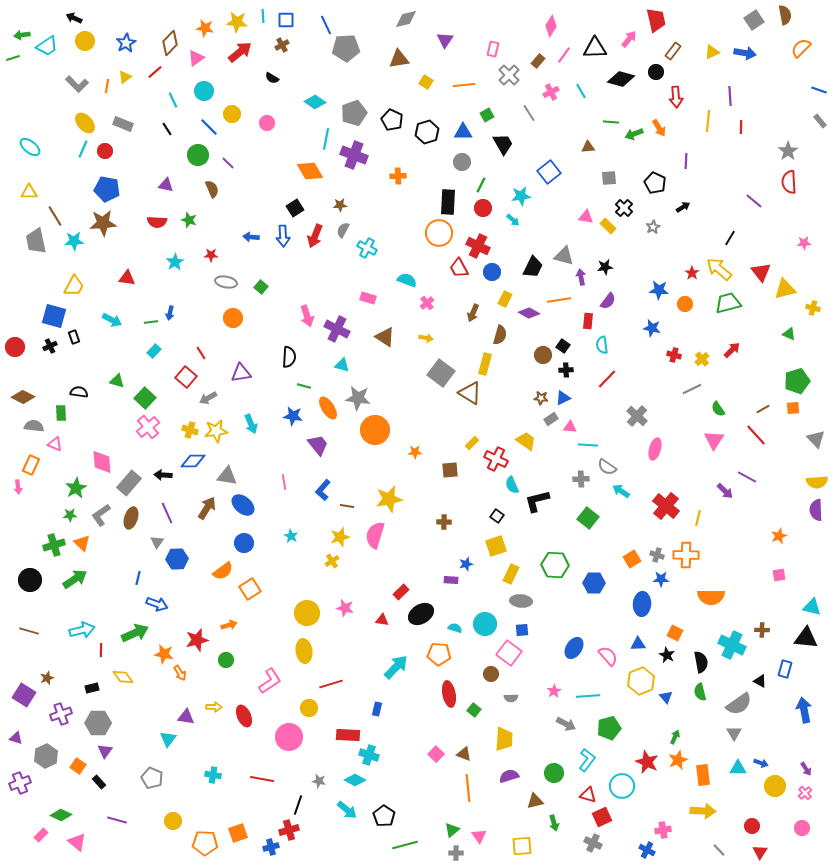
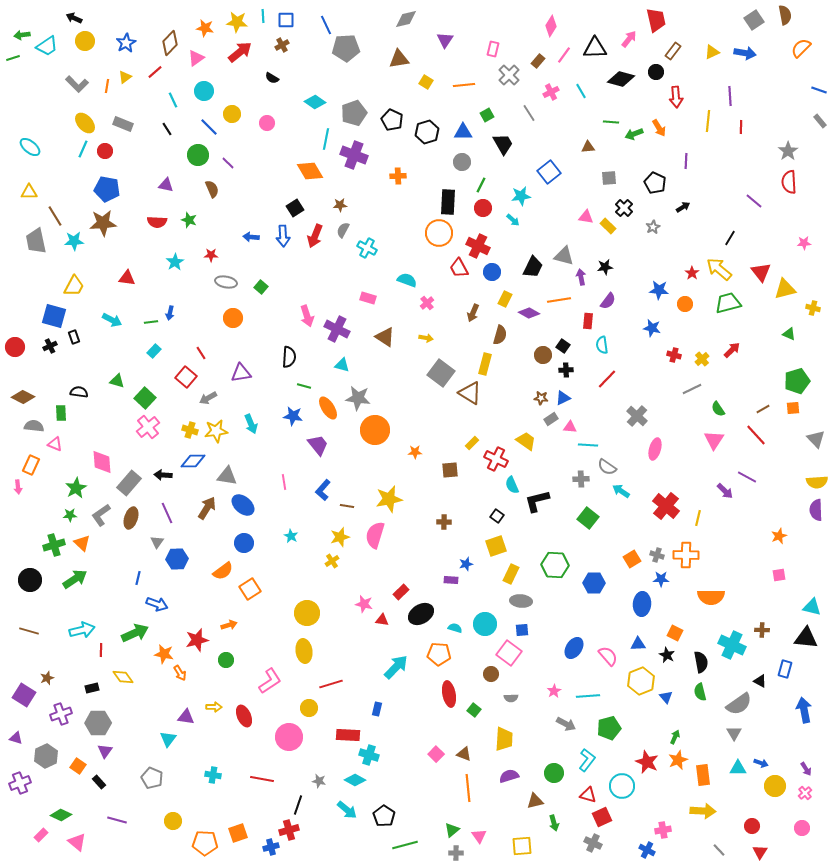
pink star at (345, 608): moved 19 px right, 4 px up
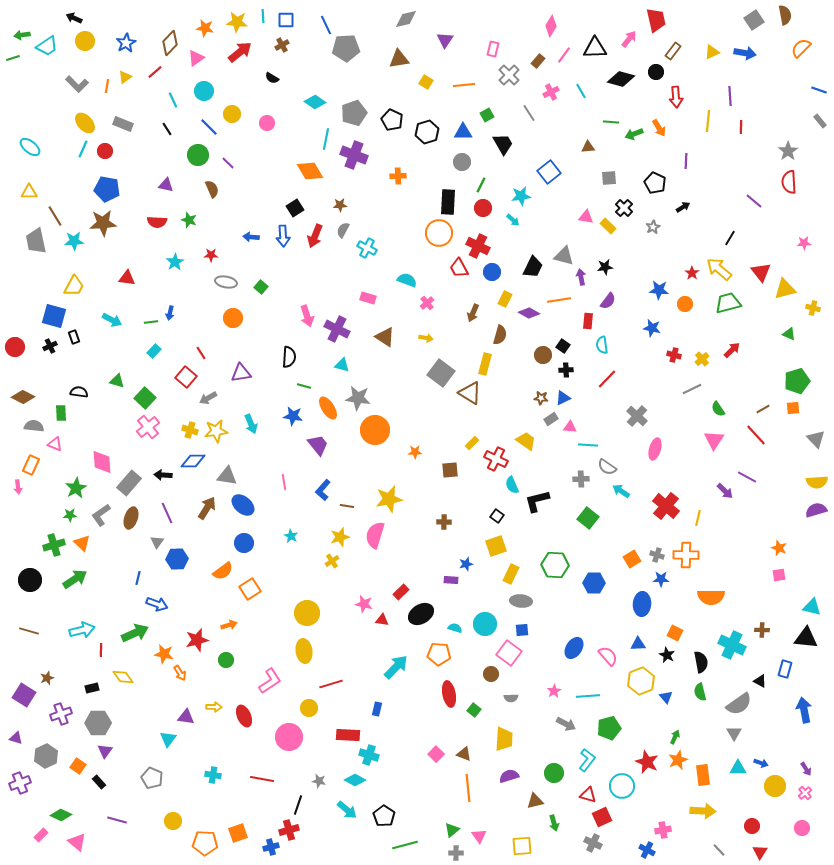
purple semicircle at (816, 510): rotated 75 degrees clockwise
orange star at (779, 536): moved 12 px down; rotated 28 degrees counterclockwise
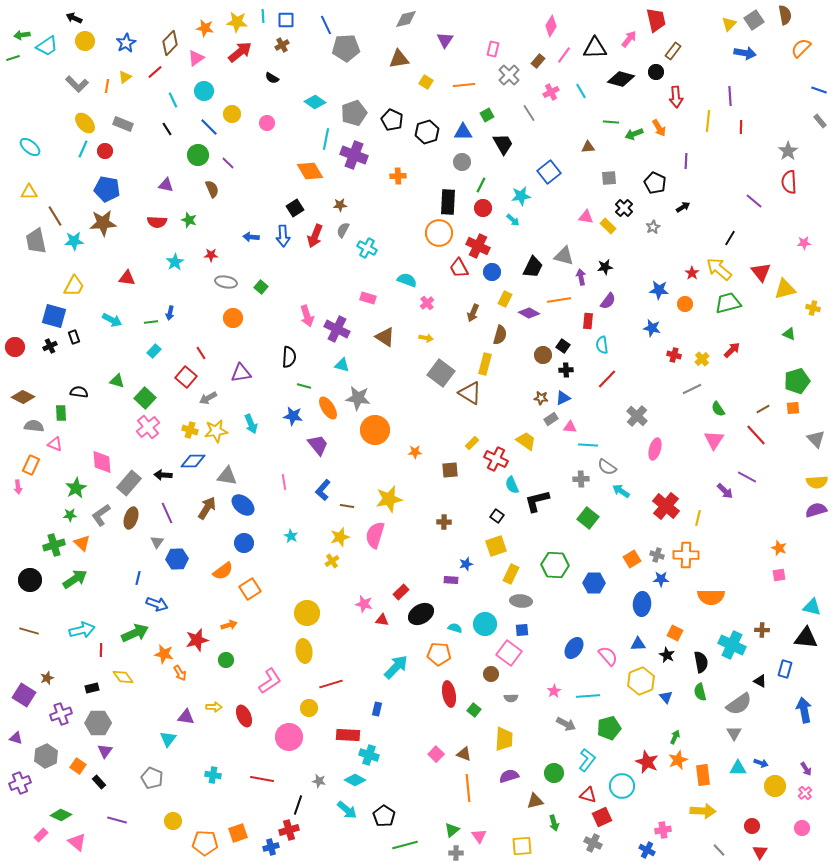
yellow triangle at (712, 52): moved 17 px right, 28 px up; rotated 21 degrees counterclockwise
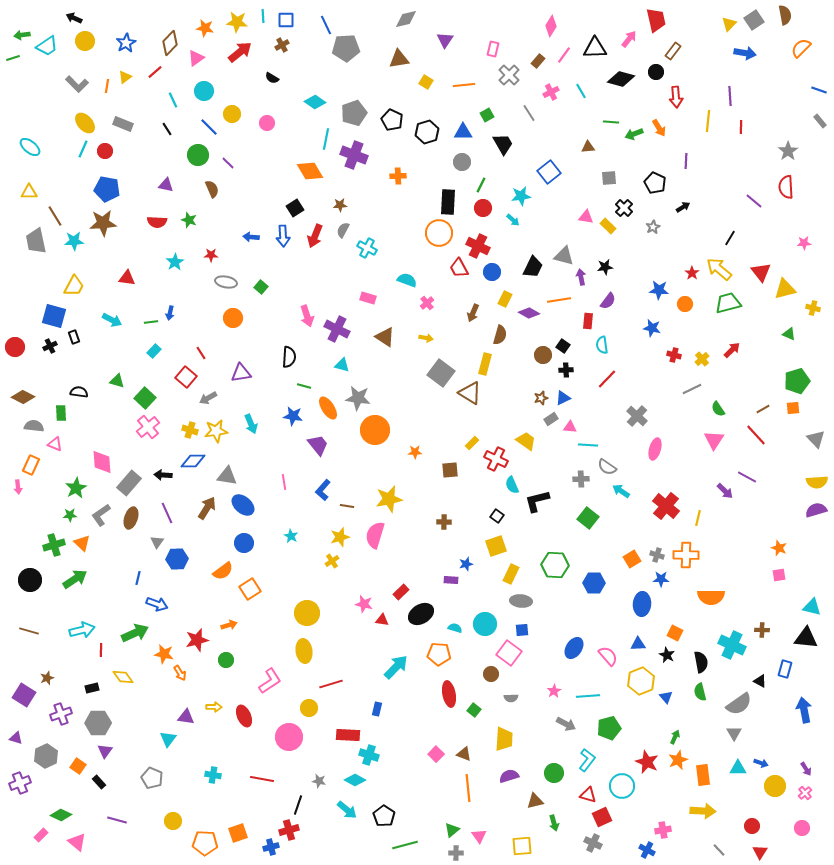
red semicircle at (789, 182): moved 3 px left, 5 px down
brown star at (541, 398): rotated 24 degrees counterclockwise
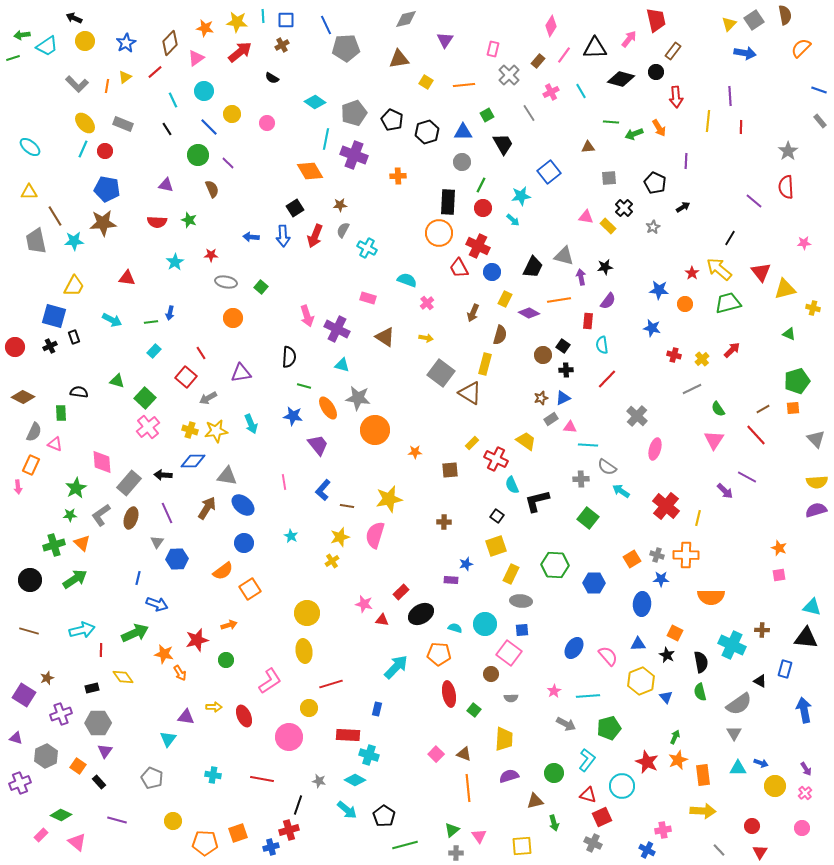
gray semicircle at (34, 426): moved 6 px down; rotated 108 degrees clockwise
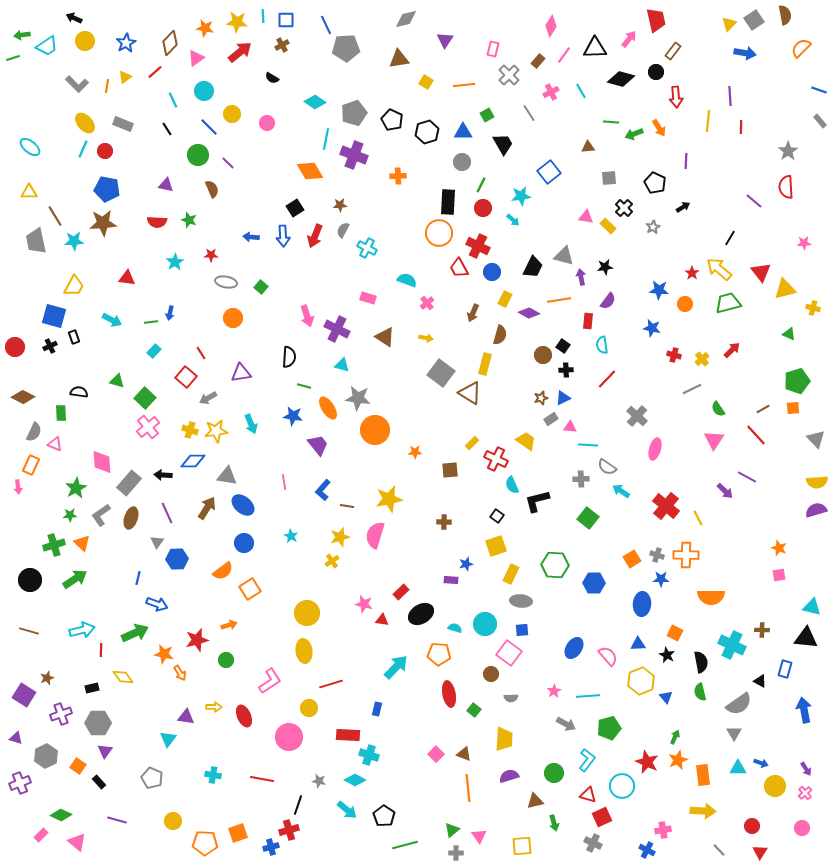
yellow line at (698, 518): rotated 42 degrees counterclockwise
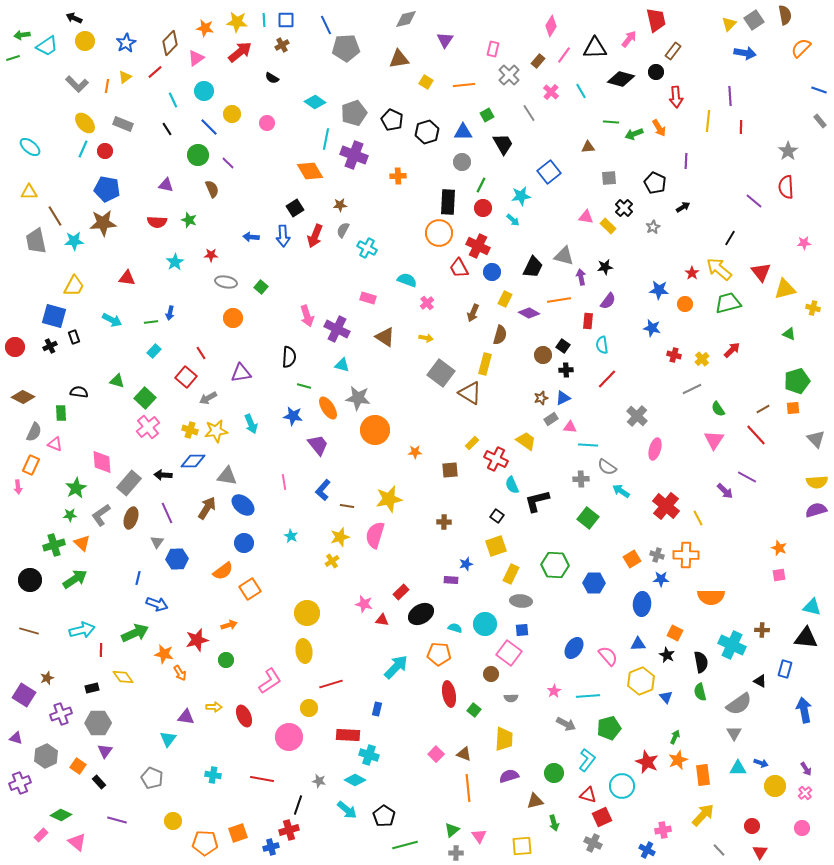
cyan line at (263, 16): moved 1 px right, 4 px down
pink cross at (551, 92): rotated 21 degrees counterclockwise
yellow arrow at (703, 811): moved 4 px down; rotated 50 degrees counterclockwise
